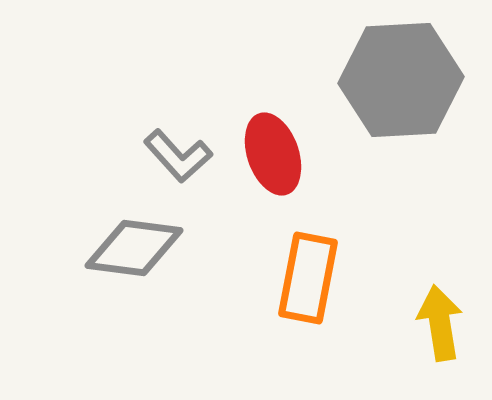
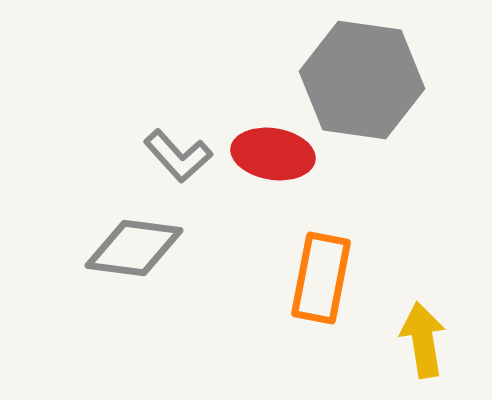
gray hexagon: moved 39 px left; rotated 11 degrees clockwise
red ellipse: rotated 62 degrees counterclockwise
orange rectangle: moved 13 px right
yellow arrow: moved 17 px left, 17 px down
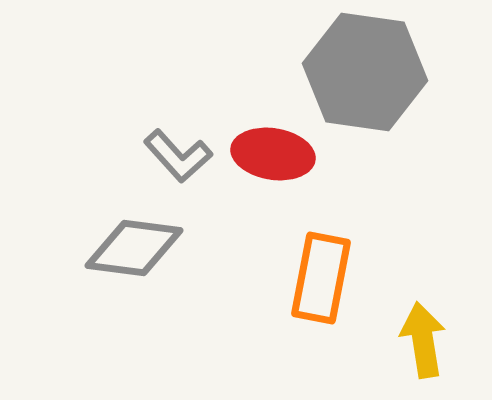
gray hexagon: moved 3 px right, 8 px up
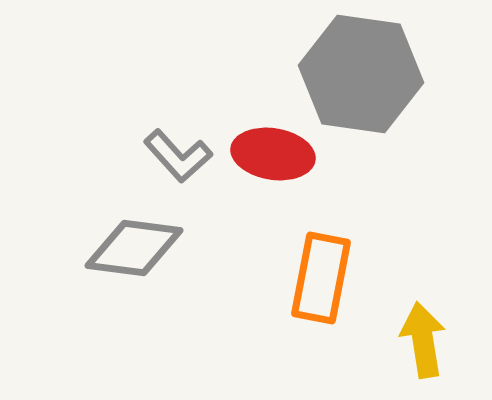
gray hexagon: moved 4 px left, 2 px down
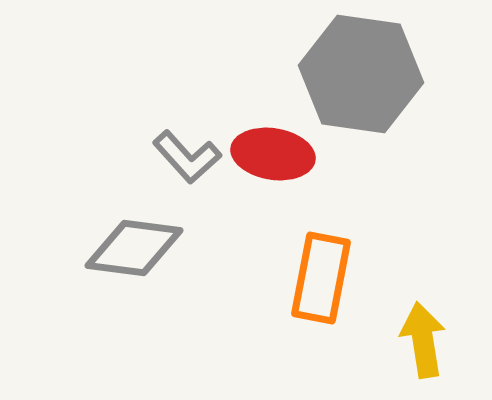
gray L-shape: moved 9 px right, 1 px down
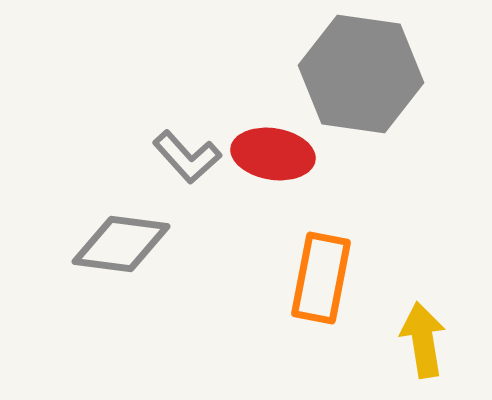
gray diamond: moved 13 px left, 4 px up
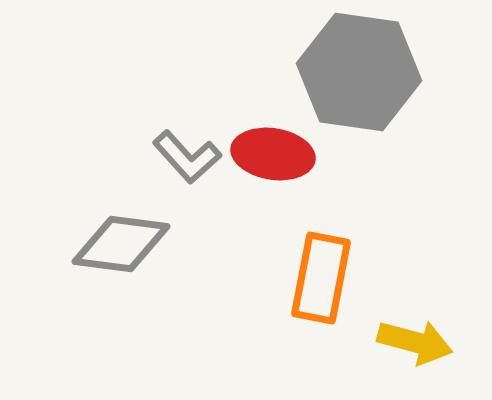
gray hexagon: moved 2 px left, 2 px up
yellow arrow: moved 8 px left, 2 px down; rotated 114 degrees clockwise
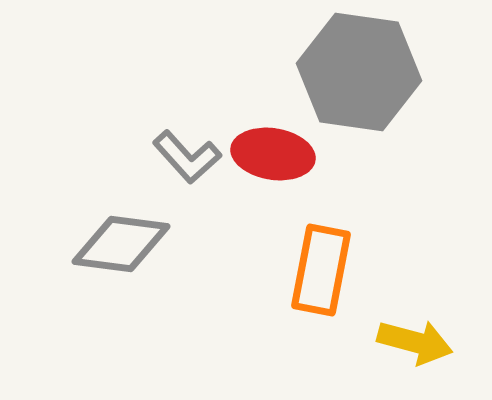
orange rectangle: moved 8 px up
